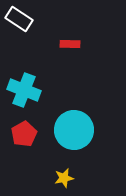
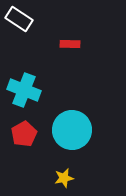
cyan circle: moved 2 px left
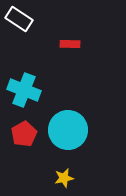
cyan circle: moved 4 px left
